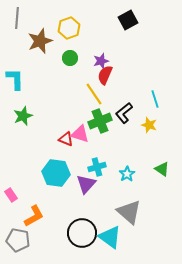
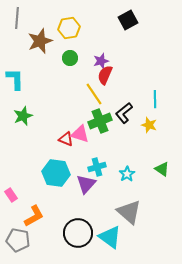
yellow hexagon: rotated 10 degrees clockwise
cyan line: rotated 18 degrees clockwise
black circle: moved 4 px left
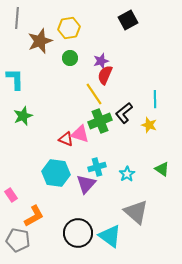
gray triangle: moved 7 px right
cyan triangle: moved 1 px up
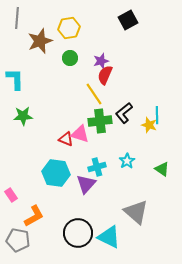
cyan line: moved 2 px right, 16 px down
green star: rotated 18 degrees clockwise
green cross: rotated 15 degrees clockwise
cyan star: moved 13 px up
cyan triangle: moved 1 px left, 1 px down; rotated 10 degrees counterclockwise
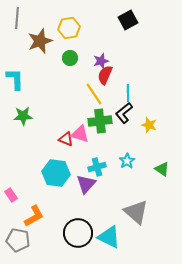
cyan line: moved 29 px left, 22 px up
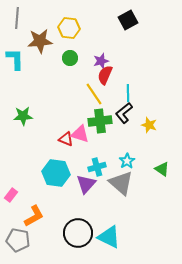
yellow hexagon: rotated 15 degrees clockwise
brown star: rotated 15 degrees clockwise
cyan L-shape: moved 20 px up
pink rectangle: rotated 72 degrees clockwise
gray triangle: moved 15 px left, 29 px up
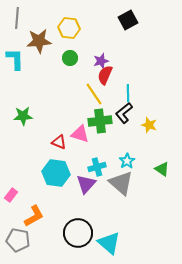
brown star: moved 1 px left
red triangle: moved 7 px left, 3 px down
cyan triangle: moved 6 px down; rotated 15 degrees clockwise
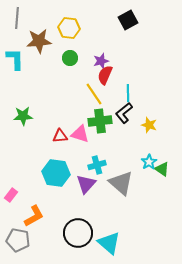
red triangle: moved 1 px right, 6 px up; rotated 28 degrees counterclockwise
cyan star: moved 22 px right, 1 px down
cyan cross: moved 2 px up
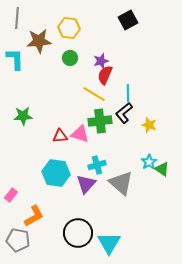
yellow line: rotated 25 degrees counterclockwise
cyan triangle: rotated 20 degrees clockwise
